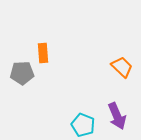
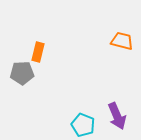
orange rectangle: moved 5 px left, 1 px up; rotated 18 degrees clockwise
orange trapezoid: moved 26 px up; rotated 30 degrees counterclockwise
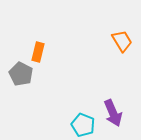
orange trapezoid: rotated 45 degrees clockwise
gray pentagon: moved 1 px left, 1 px down; rotated 30 degrees clockwise
purple arrow: moved 4 px left, 3 px up
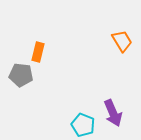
gray pentagon: moved 1 px down; rotated 20 degrees counterclockwise
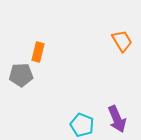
gray pentagon: rotated 10 degrees counterclockwise
purple arrow: moved 4 px right, 6 px down
cyan pentagon: moved 1 px left
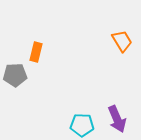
orange rectangle: moved 2 px left
gray pentagon: moved 6 px left
cyan pentagon: rotated 20 degrees counterclockwise
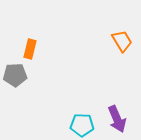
orange rectangle: moved 6 px left, 3 px up
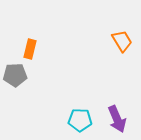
cyan pentagon: moved 2 px left, 5 px up
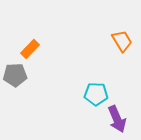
orange rectangle: rotated 30 degrees clockwise
cyan pentagon: moved 16 px right, 26 px up
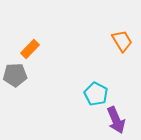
cyan pentagon: rotated 25 degrees clockwise
purple arrow: moved 1 px left, 1 px down
